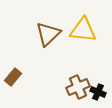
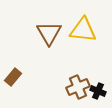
brown triangle: moved 1 px right, 1 px up; rotated 16 degrees counterclockwise
black cross: moved 1 px up
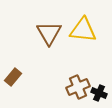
black cross: moved 1 px right, 2 px down
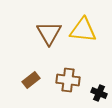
brown rectangle: moved 18 px right, 3 px down; rotated 12 degrees clockwise
brown cross: moved 10 px left, 7 px up; rotated 30 degrees clockwise
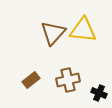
brown triangle: moved 4 px right; rotated 12 degrees clockwise
brown cross: rotated 20 degrees counterclockwise
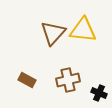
brown rectangle: moved 4 px left; rotated 66 degrees clockwise
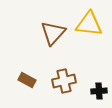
yellow triangle: moved 6 px right, 6 px up
brown cross: moved 4 px left, 1 px down
black cross: moved 2 px up; rotated 28 degrees counterclockwise
